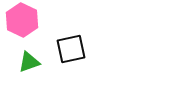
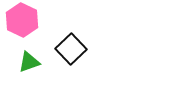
black square: rotated 32 degrees counterclockwise
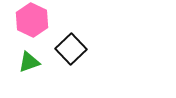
pink hexagon: moved 10 px right
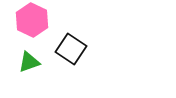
black square: rotated 12 degrees counterclockwise
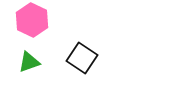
black square: moved 11 px right, 9 px down
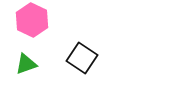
green triangle: moved 3 px left, 2 px down
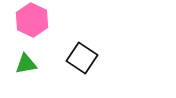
green triangle: rotated 10 degrees clockwise
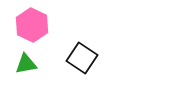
pink hexagon: moved 5 px down
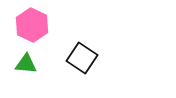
green triangle: rotated 15 degrees clockwise
